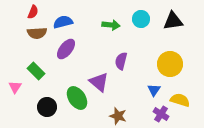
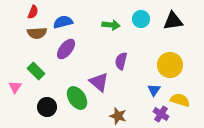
yellow circle: moved 1 px down
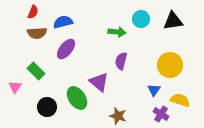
green arrow: moved 6 px right, 7 px down
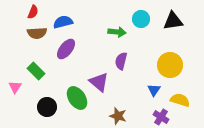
purple cross: moved 3 px down
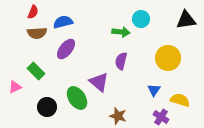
black triangle: moved 13 px right, 1 px up
green arrow: moved 4 px right
yellow circle: moved 2 px left, 7 px up
pink triangle: rotated 32 degrees clockwise
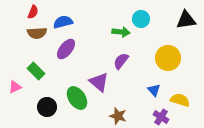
purple semicircle: rotated 24 degrees clockwise
blue triangle: rotated 16 degrees counterclockwise
